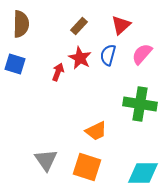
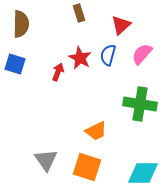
brown rectangle: moved 13 px up; rotated 60 degrees counterclockwise
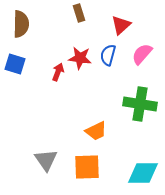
red star: rotated 20 degrees counterclockwise
orange square: rotated 20 degrees counterclockwise
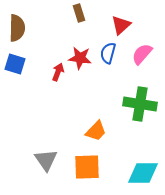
brown semicircle: moved 4 px left, 4 px down
blue semicircle: moved 2 px up
orange trapezoid: rotated 20 degrees counterclockwise
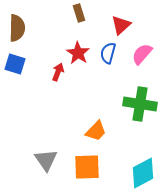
red star: moved 2 px left, 5 px up; rotated 25 degrees clockwise
cyan diamond: rotated 28 degrees counterclockwise
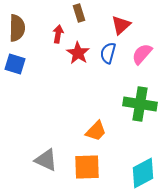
red arrow: moved 38 px up; rotated 12 degrees counterclockwise
gray triangle: rotated 30 degrees counterclockwise
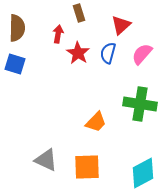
orange trapezoid: moved 9 px up
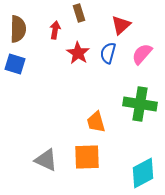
brown semicircle: moved 1 px right, 1 px down
red arrow: moved 3 px left, 4 px up
orange trapezoid: rotated 120 degrees clockwise
orange square: moved 10 px up
